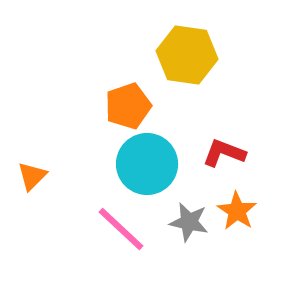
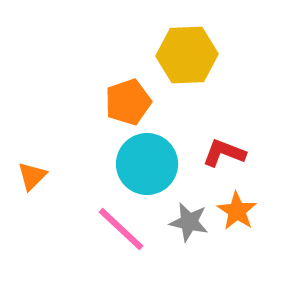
yellow hexagon: rotated 10 degrees counterclockwise
orange pentagon: moved 4 px up
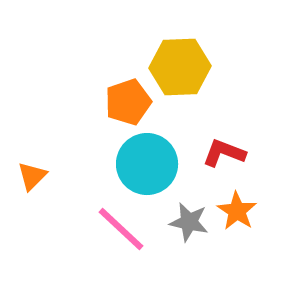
yellow hexagon: moved 7 px left, 12 px down
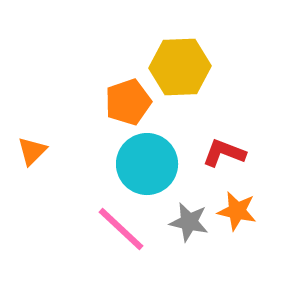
orange triangle: moved 25 px up
orange star: rotated 21 degrees counterclockwise
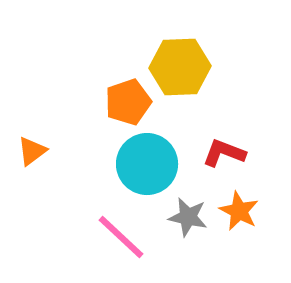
orange triangle: rotated 8 degrees clockwise
orange star: moved 2 px right; rotated 15 degrees clockwise
gray star: moved 1 px left, 5 px up
pink line: moved 8 px down
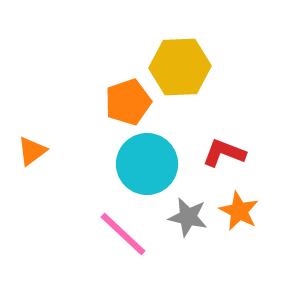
pink line: moved 2 px right, 3 px up
